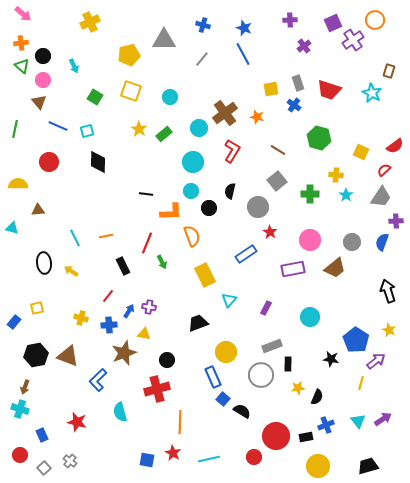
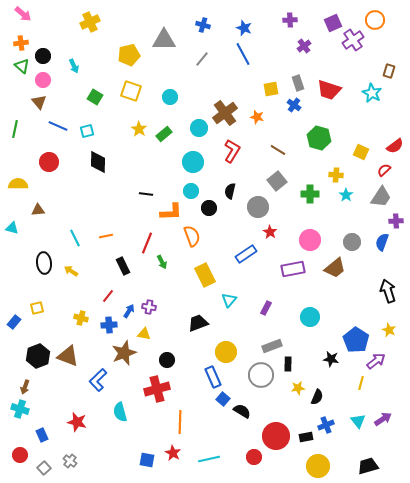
black hexagon at (36, 355): moved 2 px right, 1 px down; rotated 10 degrees counterclockwise
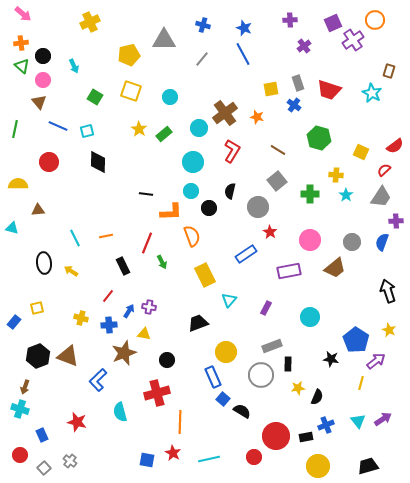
purple rectangle at (293, 269): moved 4 px left, 2 px down
red cross at (157, 389): moved 4 px down
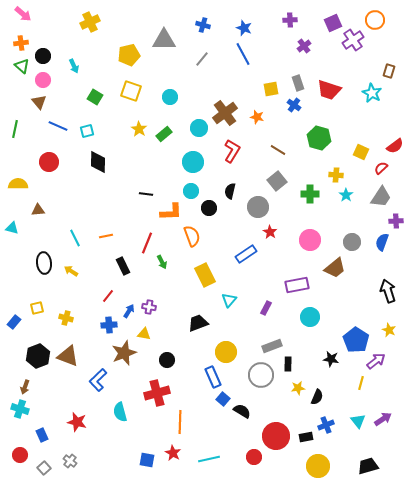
red semicircle at (384, 170): moved 3 px left, 2 px up
purple rectangle at (289, 271): moved 8 px right, 14 px down
yellow cross at (81, 318): moved 15 px left
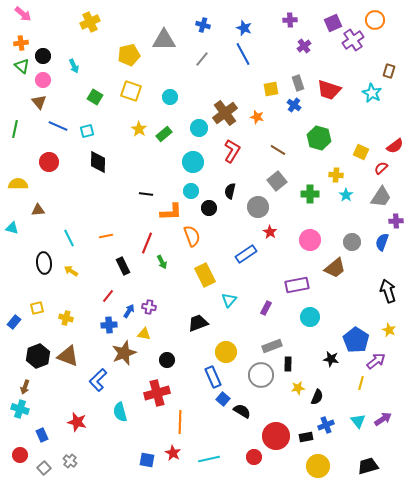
cyan line at (75, 238): moved 6 px left
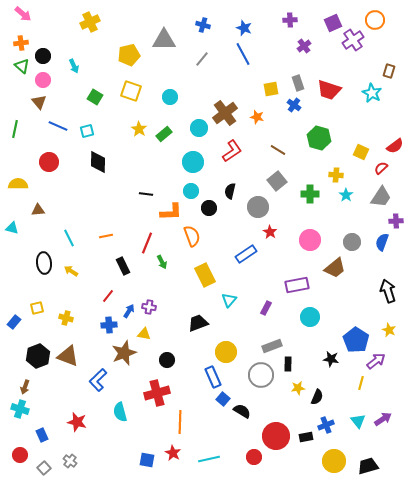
red L-shape at (232, 151): rotated 25 degrees clockwise
yellow circle at (318, 466): moved 16 px right, 5 px up
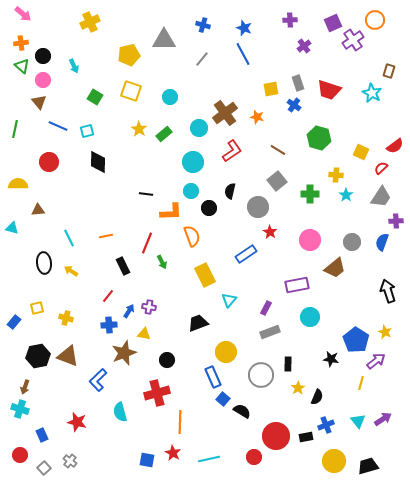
yellow star at (389, 330): moved 4 px left, 2 px down
gray rectangle at (272, 346): moved 2 px left, 14 px up
black hexagon at (38, 356): rotated 10 degrees clockwise
yellow star at (298, 388): rotated 24 degrees counterclockwise
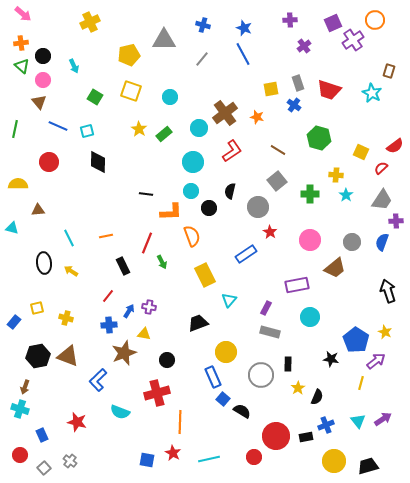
gray trapezoid at (381, 197): moved 1 px right, 3 px down
gray rectangle at (270, 332): rotated 36 degrees clockwise
cyan semicircle at (120, 412): rotated 54 degrees counterclockwise
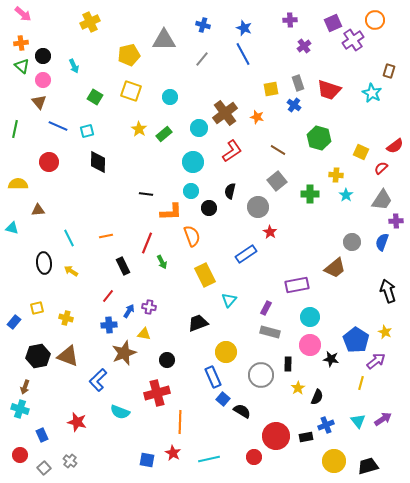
pink circle at (310, 240): moved 105 px down
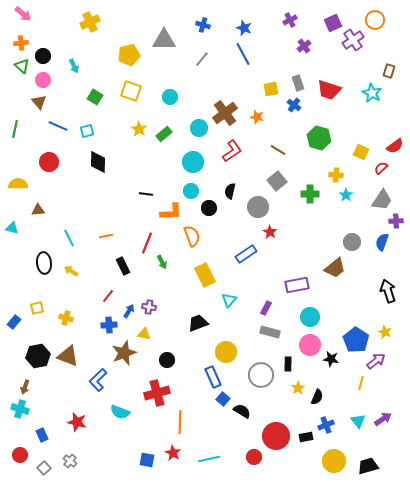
purple cross at (290, 20): rotated 24 degrees counterclockwise
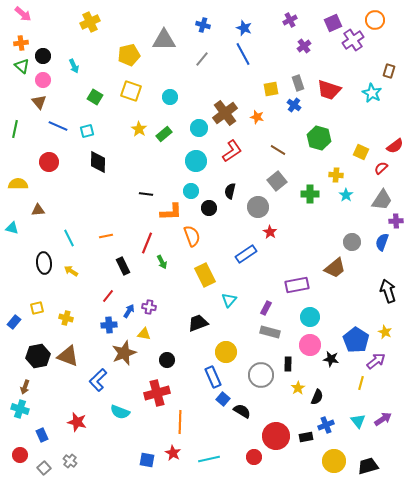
cyan circle at (193, 162): moved 3 px right, 1 px up
